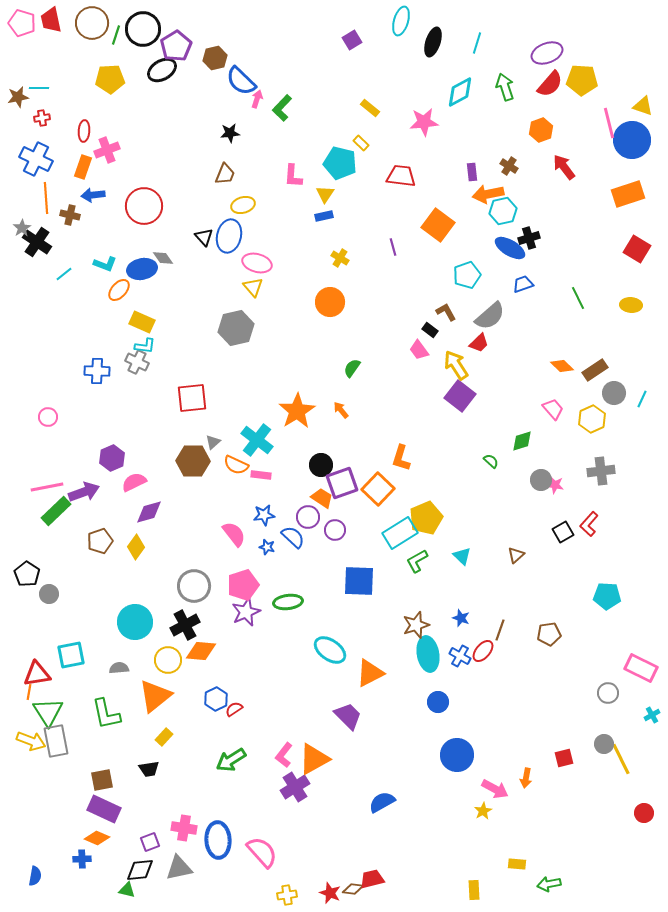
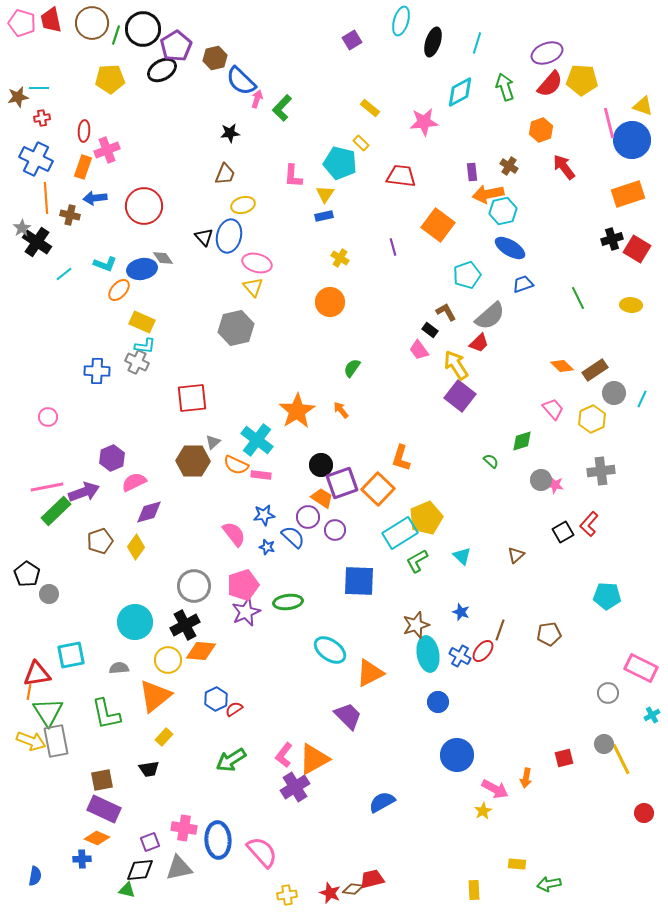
blue arrow at (93, 195): moved 2 px right, 3 px down
black cross at (529, 238): moved 83 px right, 1 px down
blue star at (461, 618): moved 6 px up
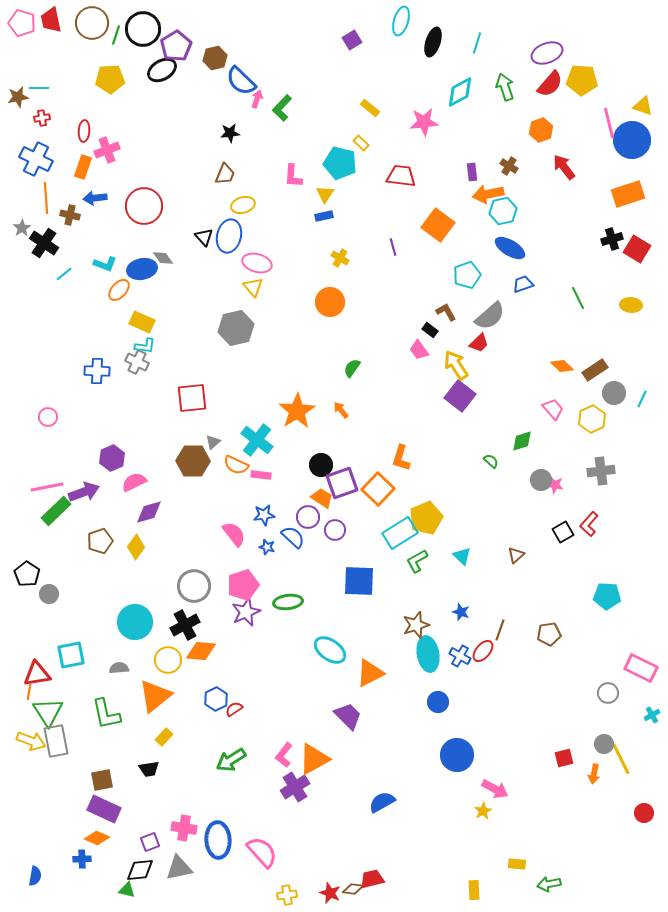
black cross at (37, 242): moved 7 px right, 1 px down
orange arrow at (526, 778): moved 68 px right, 4 px up
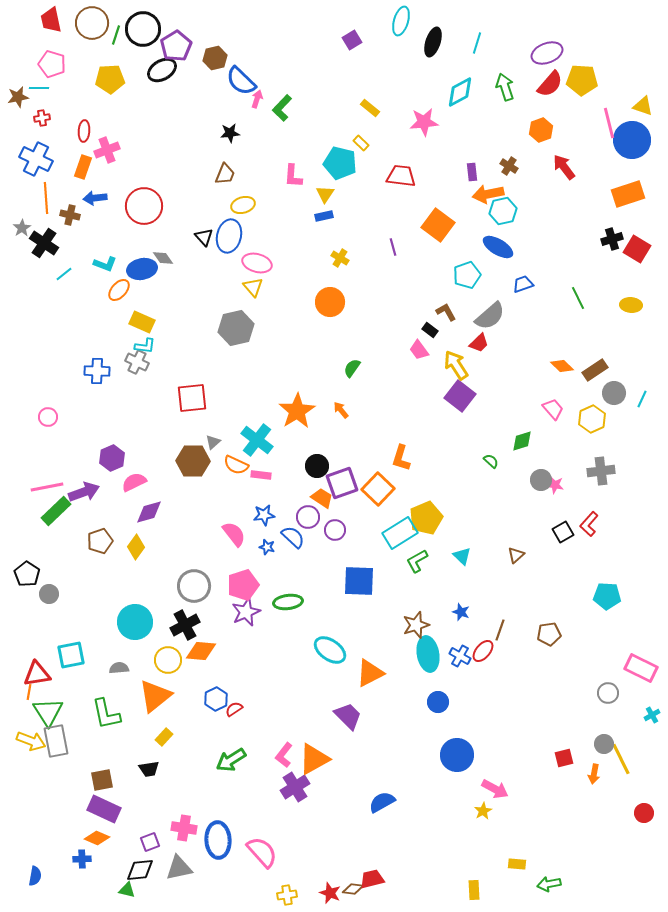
pink pentagon at (22, 23): moved 30 px right, 41 px down
blue ellipse at (510, 248): moved 12 px left, 1 px up
black circle at (321, 465): moved 4 px left, 1 px down
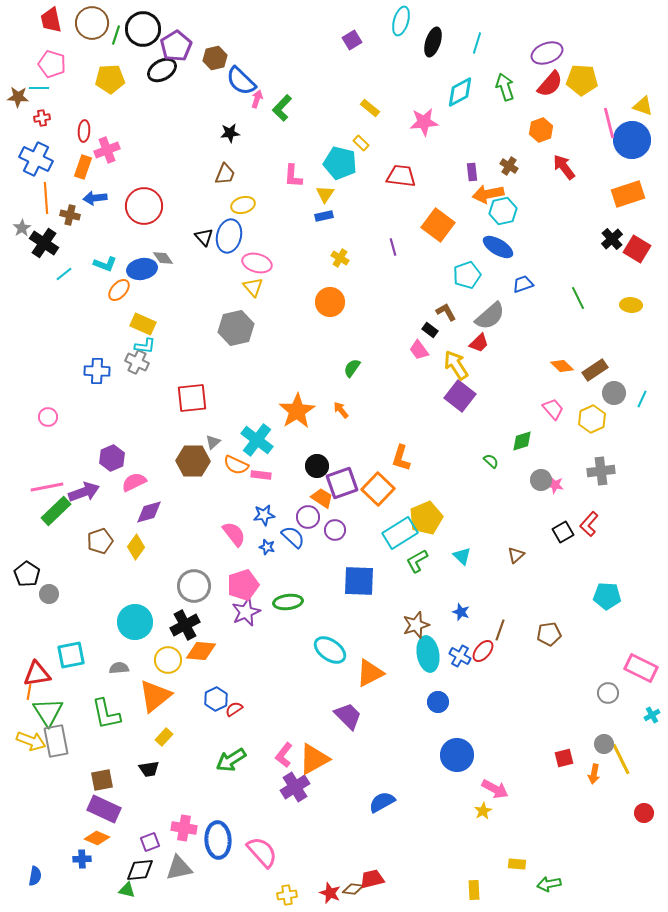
brown star at (18, 97): rotated 15 degrees clockwise
black cross at (612, 239): rotated 25 degrees counterclockwise
yellow rectangle at (142, 322): moved 1 px right, 2 px down
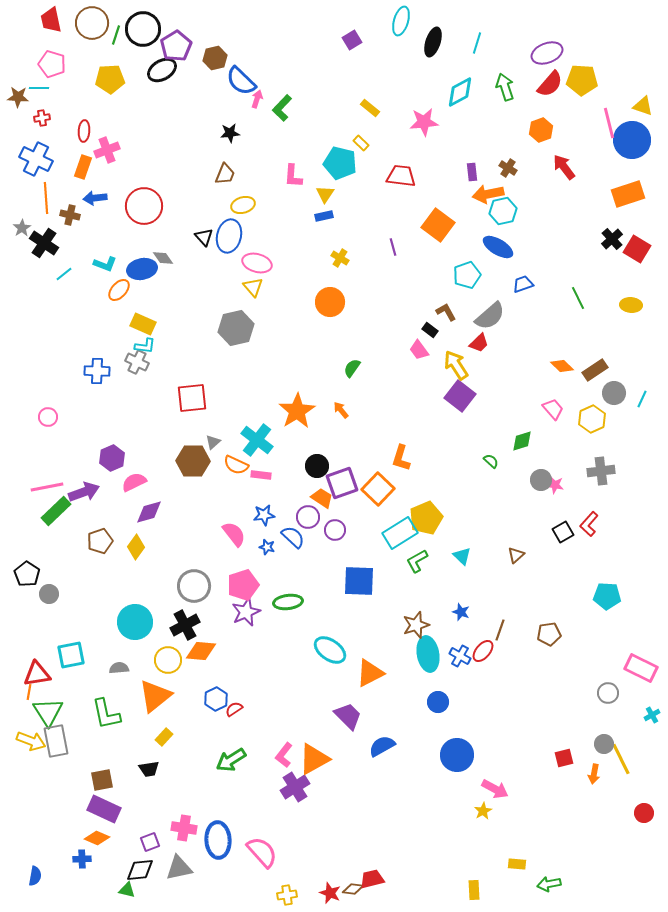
brown cross at (509, 166): moved 1 px left, 2 px down
blue semicircle at (382, 802): moved 56 px up
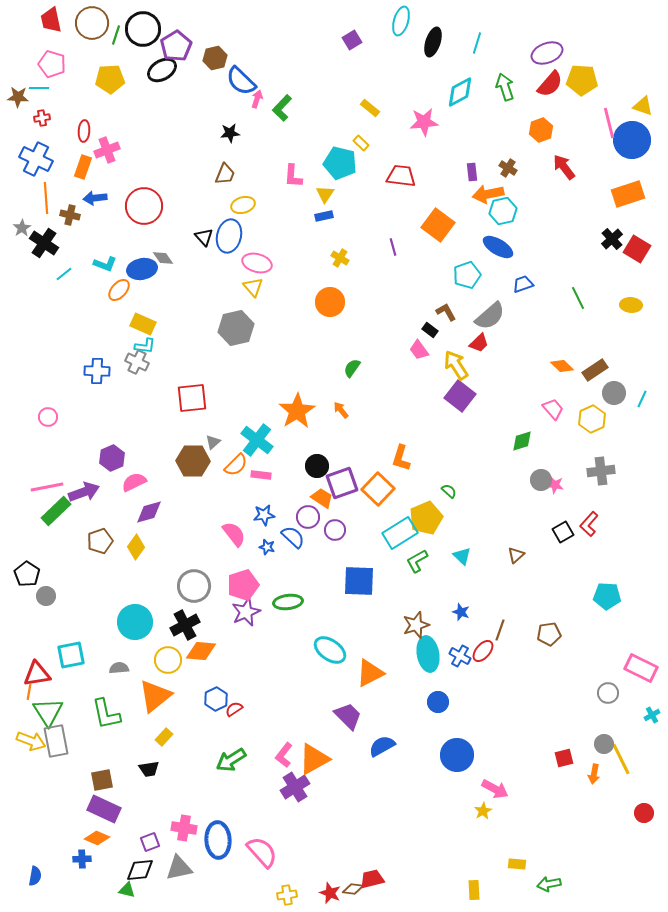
green semicircle at (491, 461): moved 42 px left, 30 px down
orange semicircle at (236, 465): rotated 70 degrees counterclockwise
gray circle at (49, 594): moved 3 px left, 2 px down
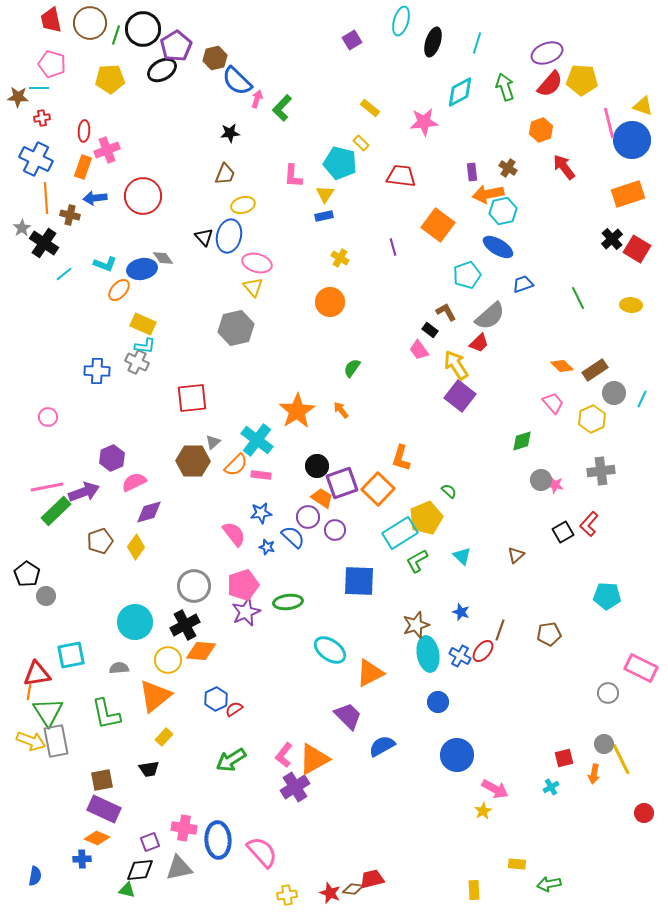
brown circle at (92, 23): moved 2 px left
blue semicircle at (241, 81): moved 4 px left
red circle at (144, 206): moved 1 px left, 10 px up
pink trapezoid at (553, 409): moved 6 px up
blue star at (264, 515): moved 3 px left, 2 px up
cyan cross at (652, 715): moved 101 px left, 72 px down
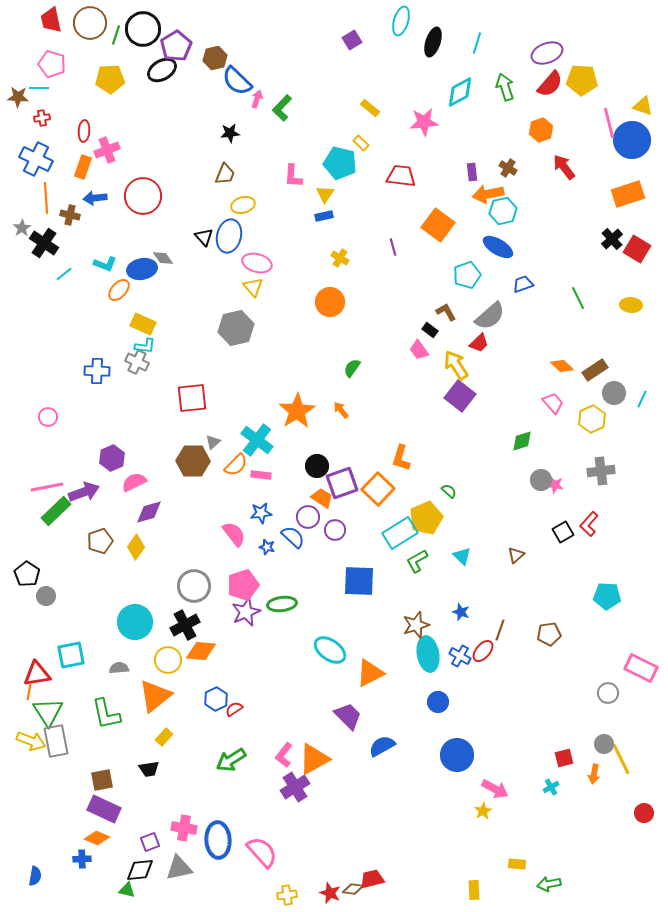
green ellipse at (288, 602): moved 6 px left, 2 px down
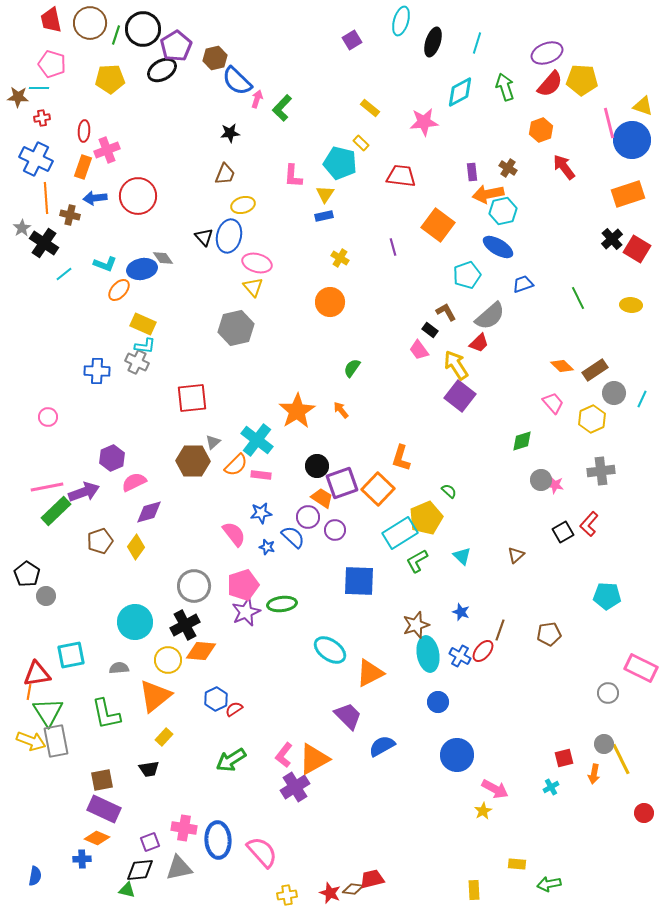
red circle at (143, 196): moved 5 px left
